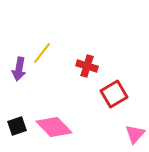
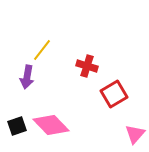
yellow line: moved 3 px up
purple arrow: moved 8 px right, 8 px down
pink diamond: moved 3 px left, 2 px up
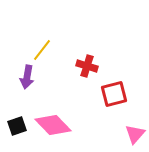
red square: rotated 16 degrees clockwise
pink diamond: moved 2 px right
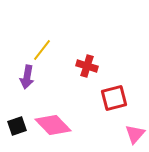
red square: moved 4 px down
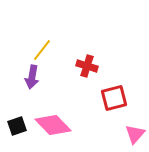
purple arrow: moved 5 px right
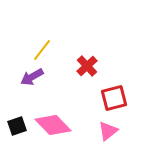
red cross: rotated 30 degrees clockwise
purple arrow: rotated 50 degrees clockwise
pink triangle: moved 27 px left, 3 px up; rotated 10 degrees clockwise
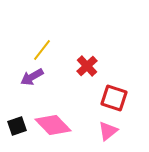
red square: rotated 32 degrees clockwise
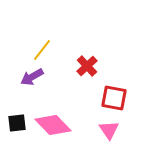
red square: rotated 8 degrees counterclockwise
black square: moved 3 px up; rotated 12 degrees clockwise
pink triangle: moved 1 px right, 1 px up; rotated 25 degrees counterclockwise
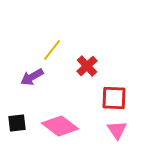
yellow line: moved 10 px right
red square: rotated 8 degrees counterclockwise
pink diamond: moved 7 px right, 1 px down; rotated 9 degrees counterclockwise
pink triangle: moved 8 px right
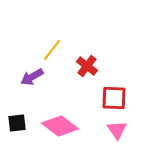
red cross: rotated 10 degrees counterclockwise
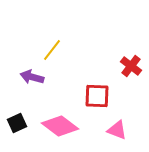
red cross: moved 44 px right
purple arrow: rotated 45 degrees clockwise
red square: moved 17 px left, 2 px up
black square: rotated 18 degrees counterclockwise
pink triangle: rotated 35 degrees counterclockwise
